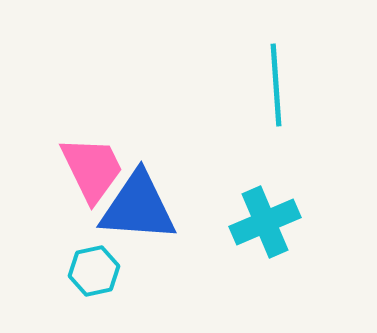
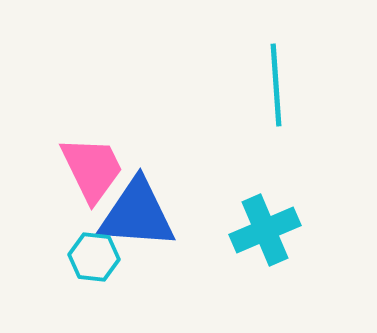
blue triangle: moved 1 px left, 7 px down
cyan cross: moved 8 px down
cyan hexagon: moved 14 px up; rotated 18 degrees clockwise
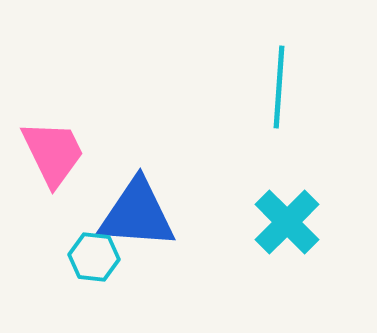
cyan line: moved 3 px right, 2 px down; rotated 8 degrees clockwise
pink trapezoid: moved 39 px left, 16 px up
cyan cross: moved 22 px right, 8 px up; rotated 22 degrees counterclockwise
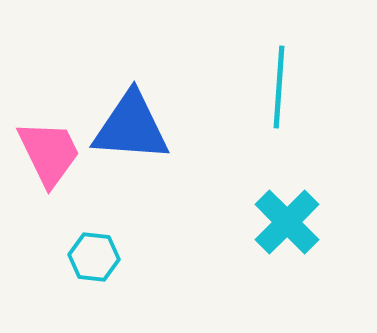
pink trapezoid: moved 4 px left
blue triangle: moved 6 px left, 87 px up
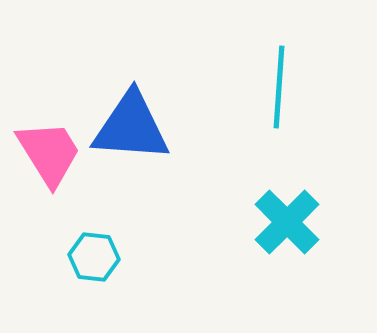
pink trapezoid: rotated 6 degrees counterclockwise
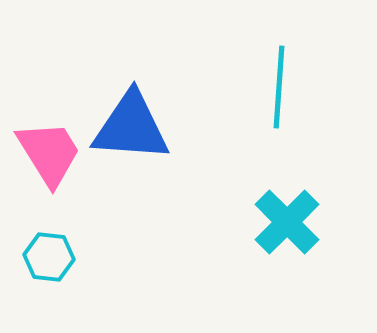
cyan hexagon: moved 45 px left
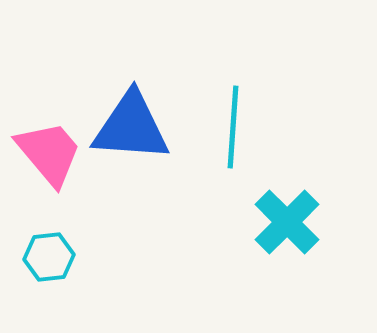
cyan line: moved 46 px left, 40 px down
pink trapezoid: rotated 8 degrees counterclockwise
cyan hexagon: rotated 12 degrees counterclockwise
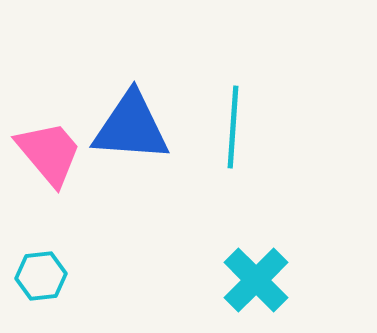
cyan cross: moved 31 px left, 58 px down
cyan hexagon: moved 8 px left, 19 px down
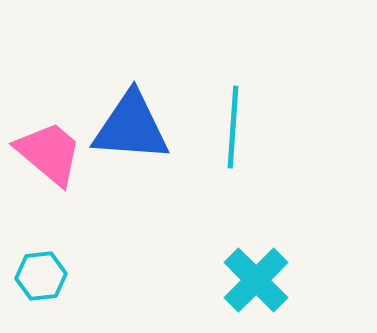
pink trapezoid: rotated 10 degrees counterclockwise
